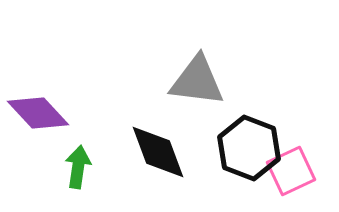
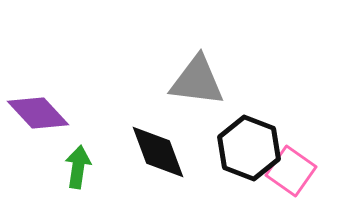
pink square: rotated 30 degrees counterclockwise
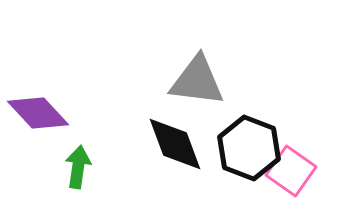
black diamond: moved 17 px right, 8 px up
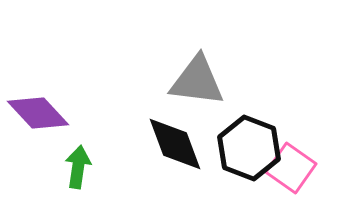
pink square: moved 3 px up
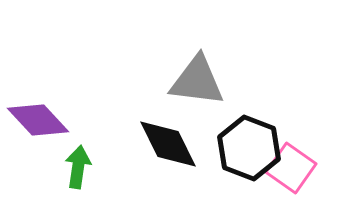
purple diamond: moved 7 px down
black diamond: moved 7 px left; rotated 6 degrees counterclockwise
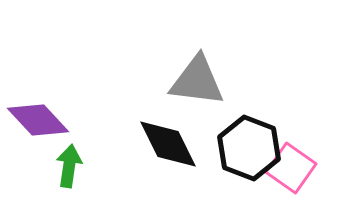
green arrow: moved 9 px left, 1 px up
